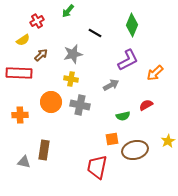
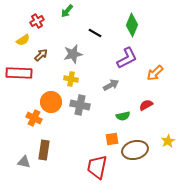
green arrow: moved 1 px left
purple L-shape: moved 1 px left, 2 px up
orange cross: moved 14 px right, 3 px down; rotated 28 degrees clockwise
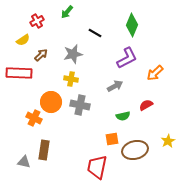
green arrow: moved 1 px down
gray arrow: moved 4 px right, 1 px down
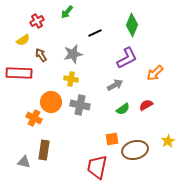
black line: rotated 56 degrees counterclockwise
brown arrow: rotated 80 degrees counterclockwise
gray arrow: moved 1 px up
green semicircle: moved 7 px up; rotated 24 degrees counterclockwise
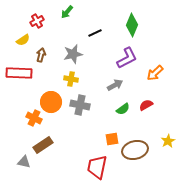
brown arrow: rotated 48 degrees clockwise
brown rectangle: moved 1 px left, 5 px up; rotated 48 degrees clockwise
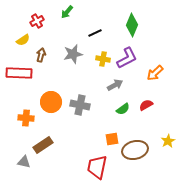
yellow cross: moved 32 px right, 20 px up
orange cross: moved 8 px left; rotated 21 degrees counterclockwise
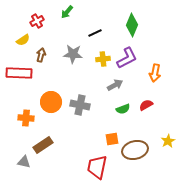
gray star: rotated 18 degrees clockwise
yellow cross: rotated 16 degrees counterclockwise
orange arrow: rotated 36 degrees counterclockwise
green semicircle: rotated 16 degrees clockwise
